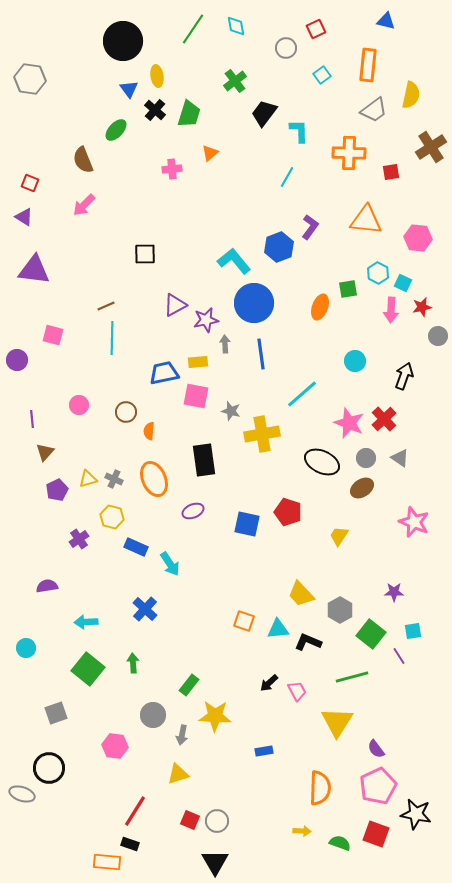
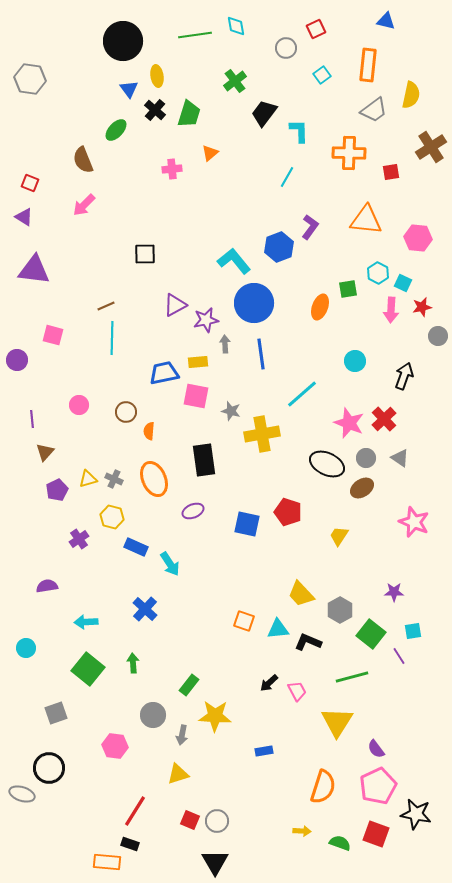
green line at (193, 29): moved 2 px right, 6 px down; rotated 48 degrees clockwise
black ellipse at (322, 462): moved 5 px right, 2 px down
orange semicircle at (320, 788): moved 3 px right, 1 px up; rotated 16 degrees clockwise
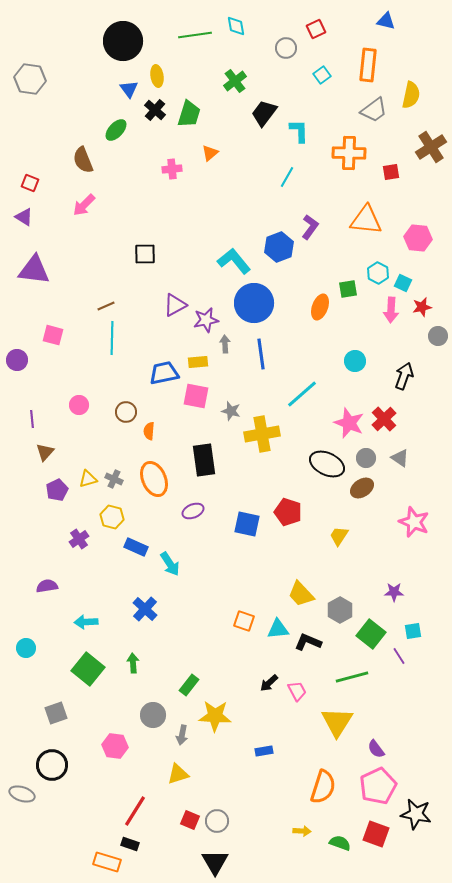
black circle at (49, 768): moved 3 px right, 3 px up
orange rectangle at (107, 862): rotated 12 degrees clockwise
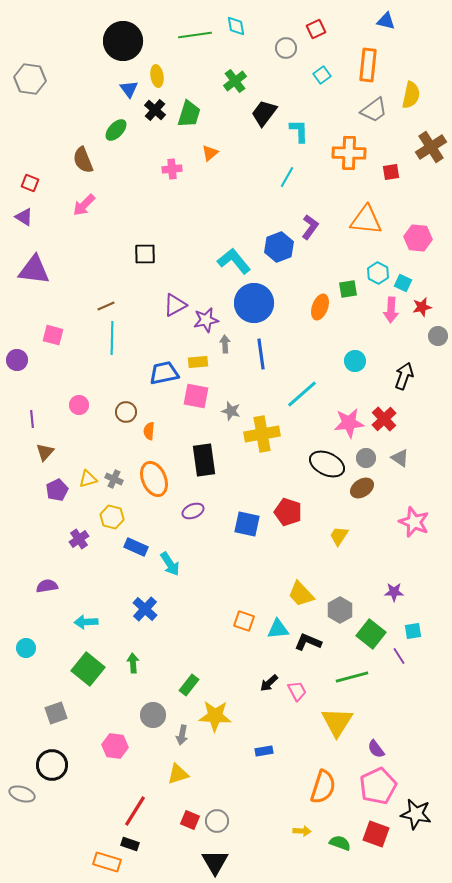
pink star at (349, 423): rotated 28 degrees counterclockwise
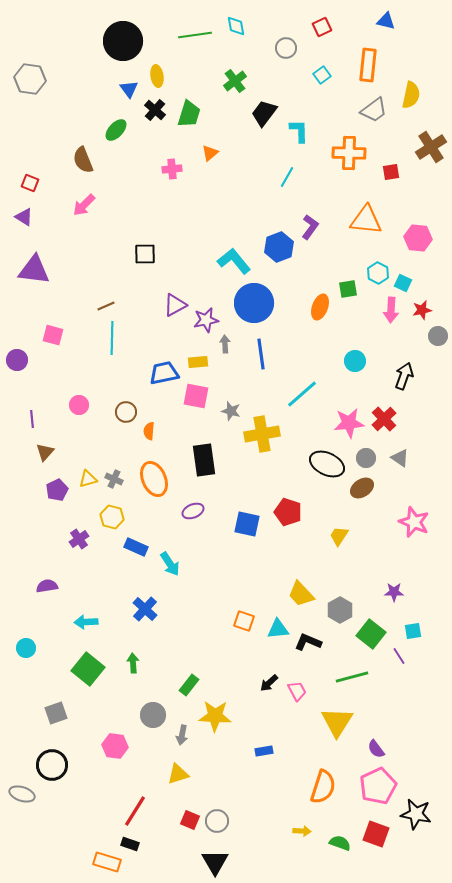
red square at (316, 29): moved 6 px right, 2 px up
red star at (422, 307): moved 3 px down
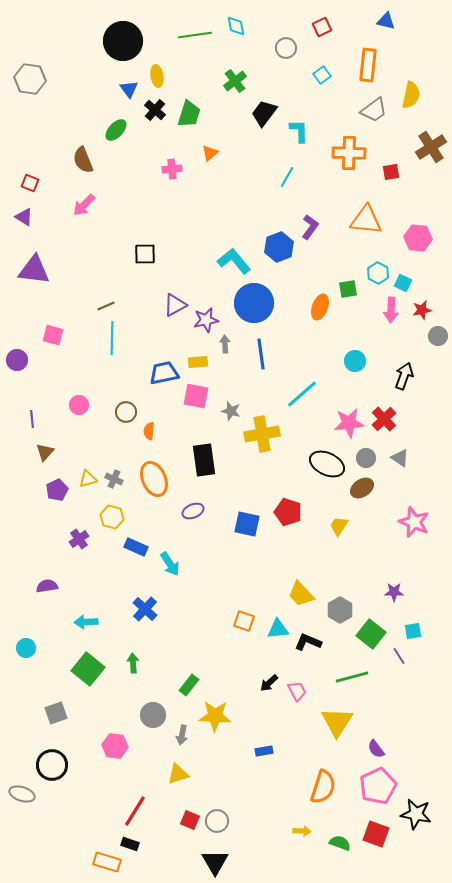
yellow trapezoid at (339, 536): moved 10 px up
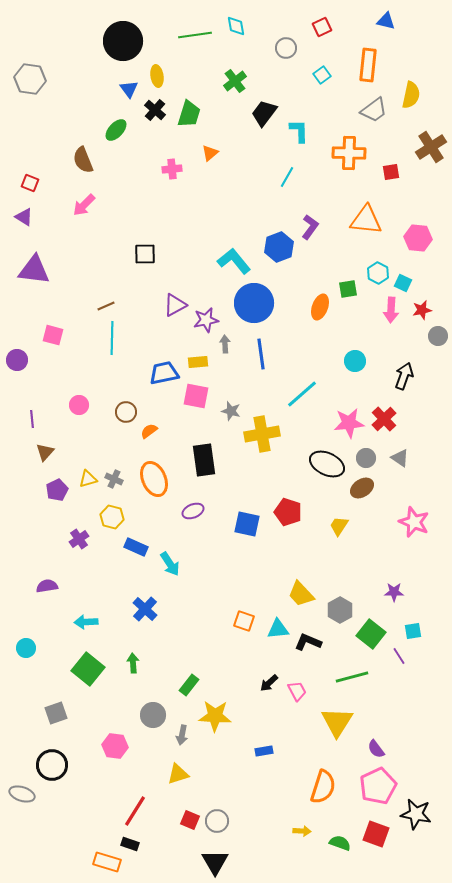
orange semicircle at (149, 431): rotated 48 degrees clockwise
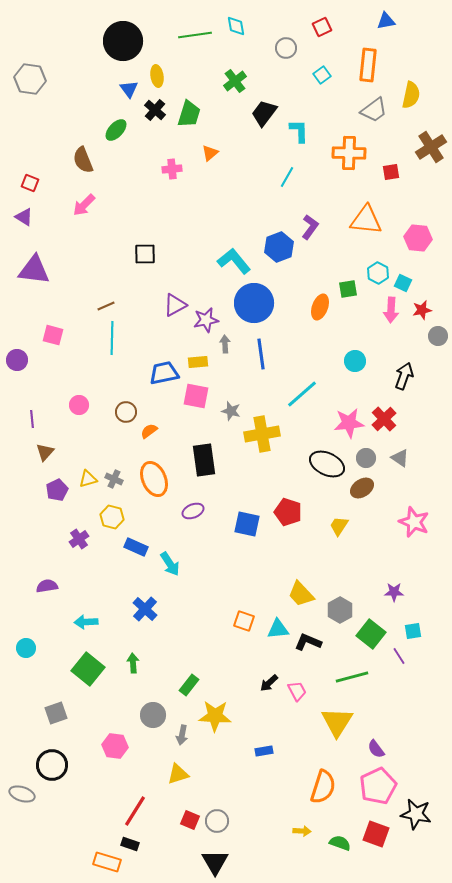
blue triangle at (386, 21): rotated 24 degrees counterclockwise
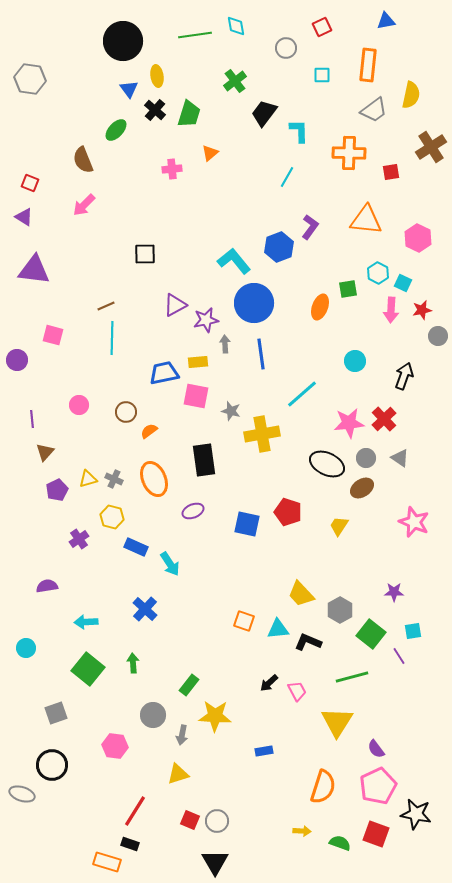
cyan square at (322, 75): rotated 36 degrees clockwise
pink hexagon at (418, 238): rotated 20 degrees clockwise
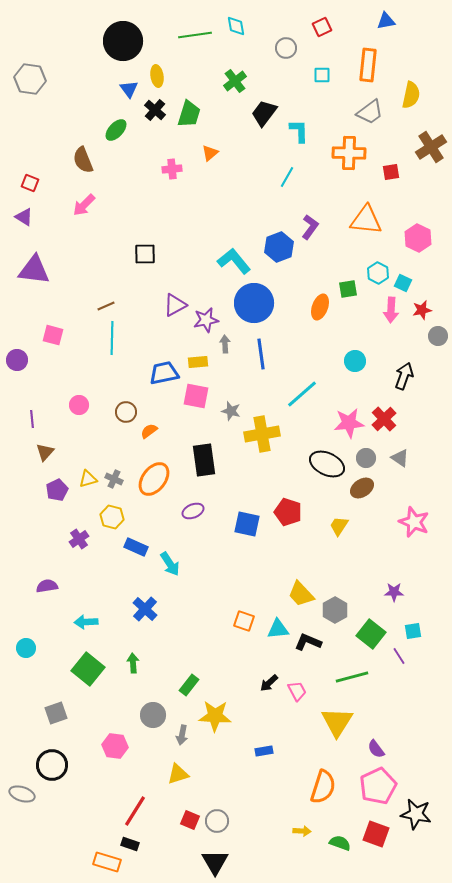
gray trapezoid at (374, 110): moved 4 px left, 2 px down
orange ellipse at (154, 479): rotated 60 degrees clockwise
gray hexagon at (340, 610): moved 5 px left
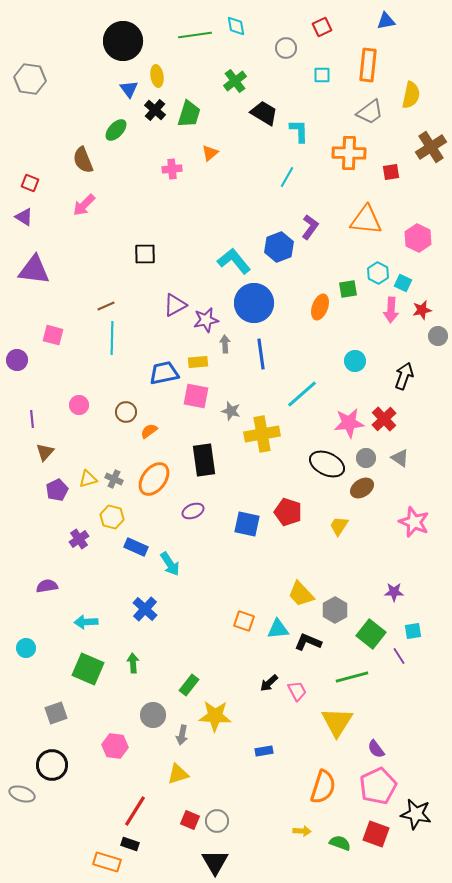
black trapezoid at (264, 113): rotated 84 degrees clockwise
green square at (88, 669): rotated 16 degrees counterclockwise
